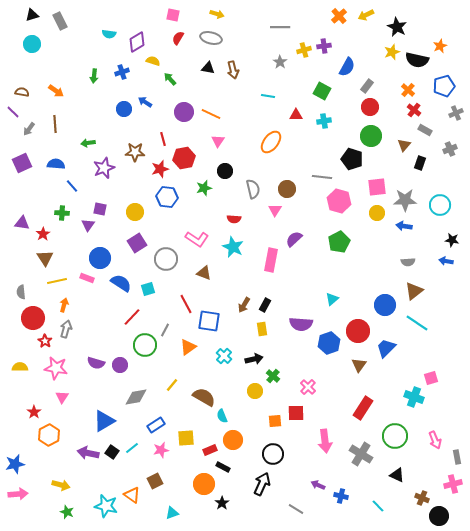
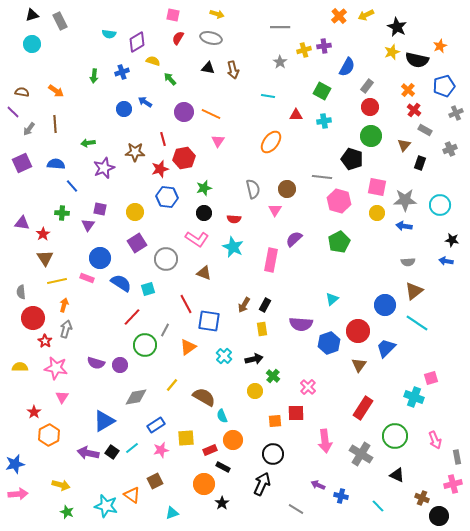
black circle at (225, 171): moved 21 px left, 42 px down
pink square at (377, 187): rotated 18 degrees clockwise
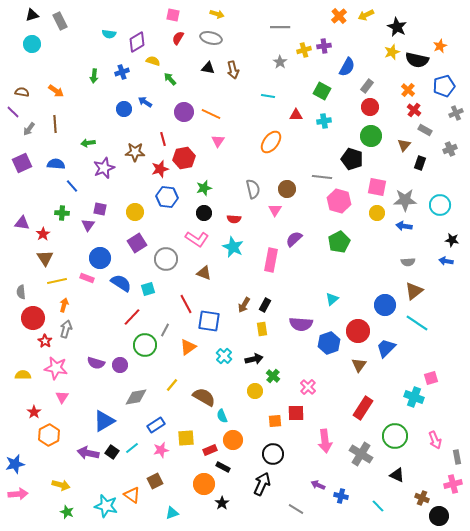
yellow semicircle at (20, 367): moved 3 px right, 8 px down
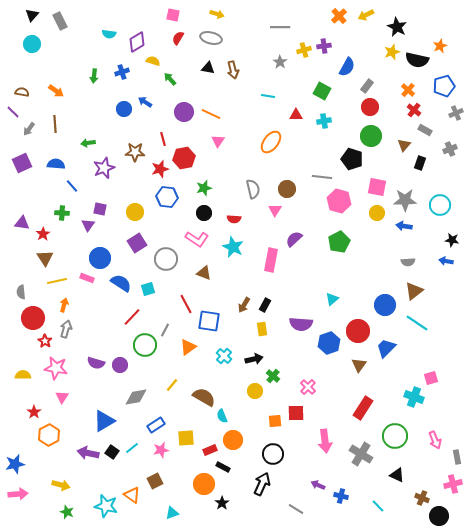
black triangle at (32, 15): rotated 32 degrees counterclockwise
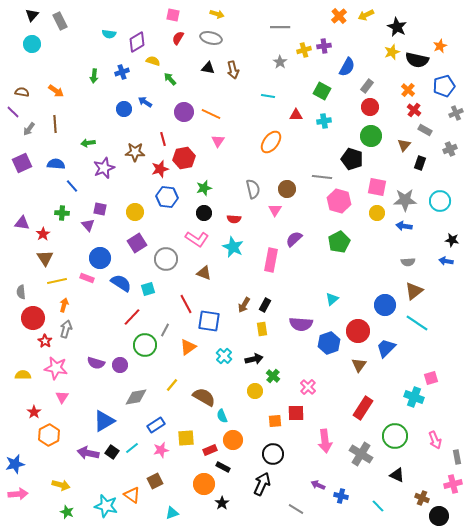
cyan circle at (440, 205): moved 4 px up
purple triangle at (88, 225): rotated 16 degrees counterclockwise
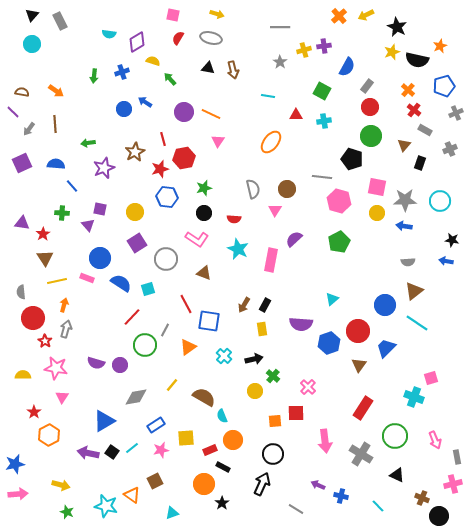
brown star at (135, 152): rotated 30 degrees counterclockwise
cyan star at (233, 247): moved 5 px right, 2 px down
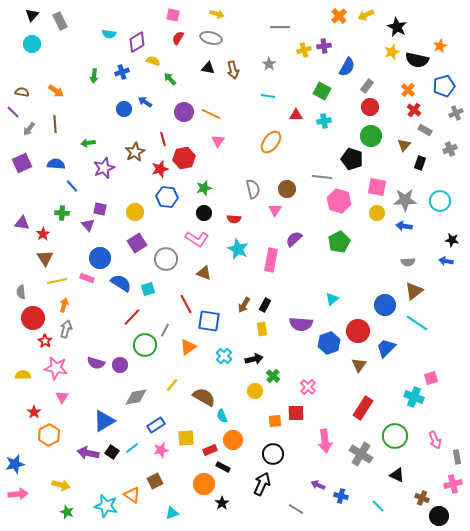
gray star at (280, 62): moved 11 px left, 2 px down
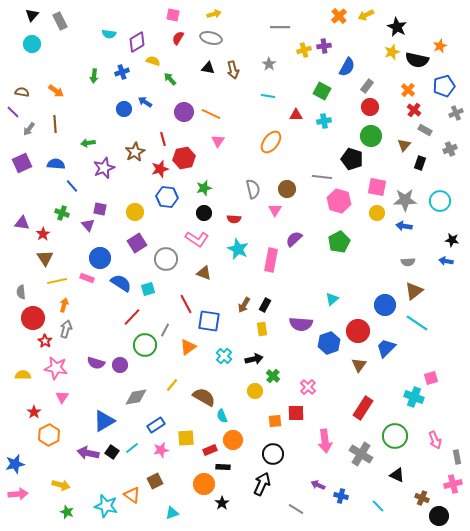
yellow arrow at (217, 14): moved 3 px left; rotated 32 degrees counterclockwise
green cross at (62, 213): rotated 16 degrees clockwise
black rectangle at (223, 467): rotated 24 degrees counterclockwise
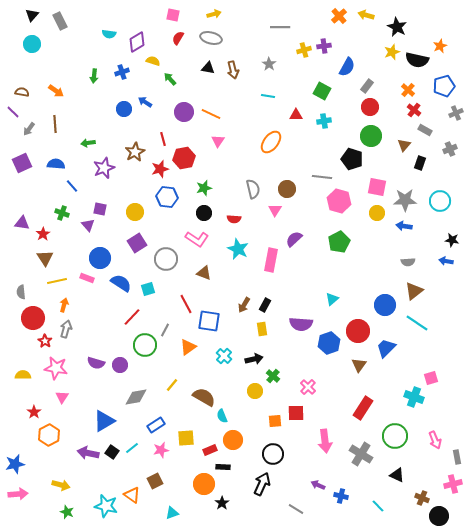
yellow arrow at (366, 15): rotated 42 degrees clockwise
